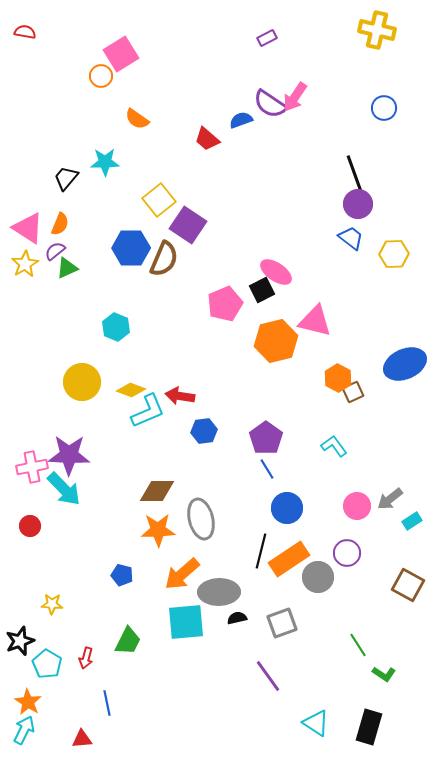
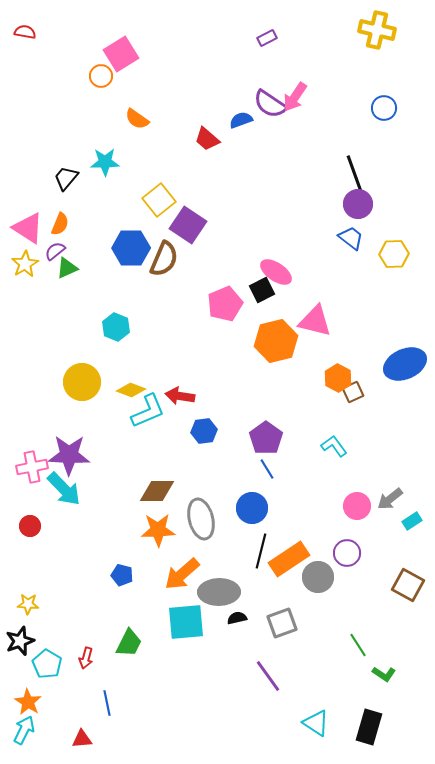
blue circle at (287, 508): moved 35 px left
yellow star at (52, 604): moved 24 px left
green trapezoid at (128, 641): moved 1 px right, 2 px down
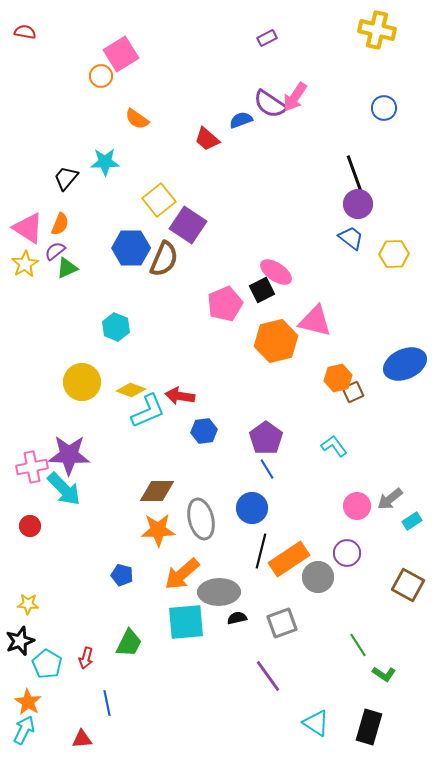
orange hexagon at (338, 378): rotated 20 degrees clockwise
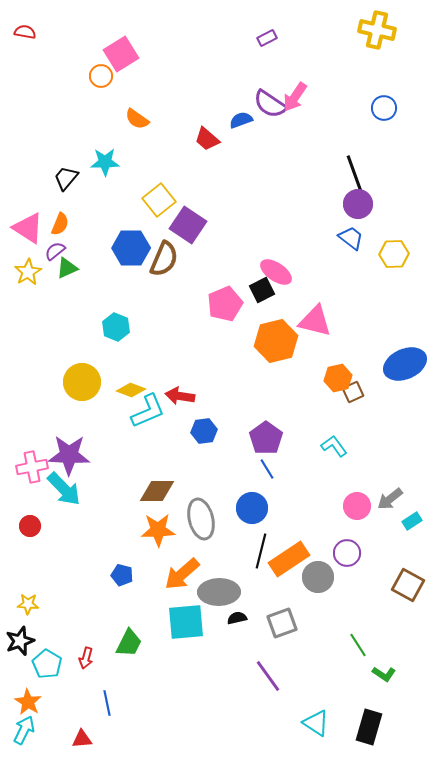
yellow star at (25, 264): moved 3 px right, 8 px down
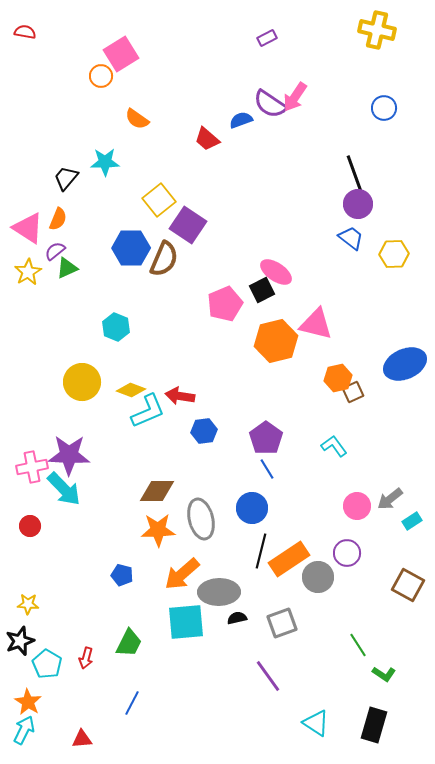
orange semicircle at (60, 224): moved 2 px left, 5 px up
pink triangle at (315, 321): moved 1 px right, 3 px down
blue line at (107, 703): moved 25 px right; rotated 40 degrees clockwise
black rectangle at (369, 727): moved 5 px right, 2 px up
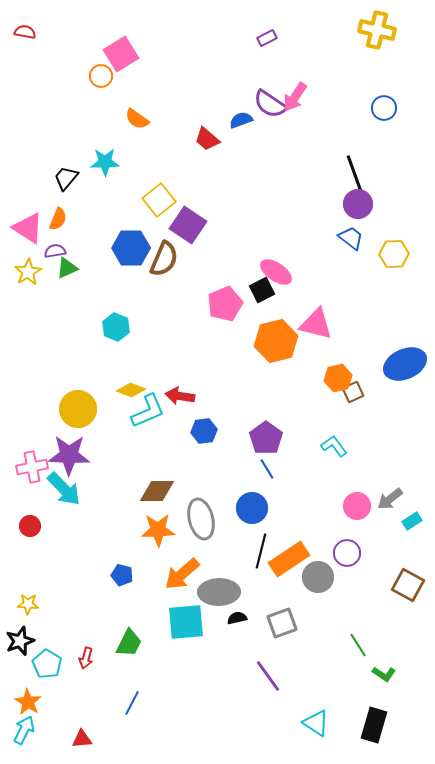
purple semicircle at (55, 251): rotated 30 degrees clockwise
yellow circle at (82, 382): moved 4 px left, 27 px down
